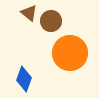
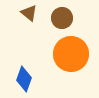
brown circle: moved 11 px right, 3 px up
orange circle: moved 1 px right, 1 px down
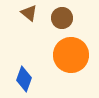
orange circle: moved 1 px down
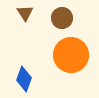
brown triangle: moved 4 px left; rotated 18 degrees clockwise
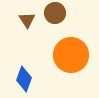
brown triangle: moved 2 px right, 7 px down
brown circle: moved 7 px left, 5 px up
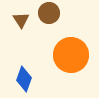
brown circle: moved 6 px left
brown triangle: moved 6 px left
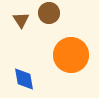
blue diamond: rotated 30 degrees counterclockwise
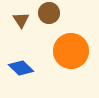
orange circle: moved 4 px up
blue diamond: moved 3 px left, 11 px up; rotated 35 degrees counterclockwise
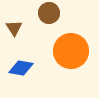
brown triangle: moved 7 px left, 8 px down
blue diamond: rotated 35 degrees counterclockwise
